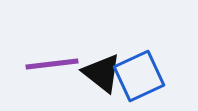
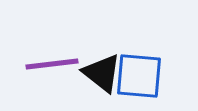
blue square: rotated 30 degrees clockwise
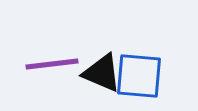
black triangle: rotated 15 degrees counterclockwise
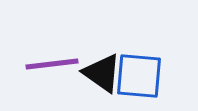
black triangle: rotated 12 degrees clockwise
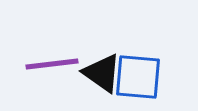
blue square: moved 1 px left, 1 px down
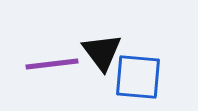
black triangle: moved 21 px up; rotated 18 degrees clockwise
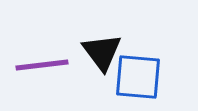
purple line: moved 10 px left, 1 px down
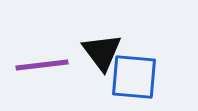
blue square: moved 4 px left
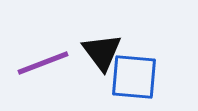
purple line: moved 1 px right, 2 px up; rotated 14 degrees counterclockwise
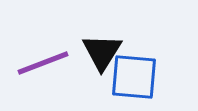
black triangle: rotated 9 degrees clockwise
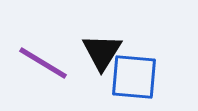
purple line: rotated 52 degrees clockwise
